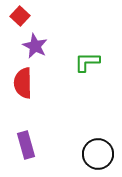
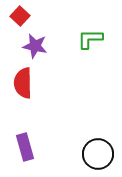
purple star: rotated 15 degrees counterclockwise
green L-shape: moved 3 px right, 23 px up
purple rectangle: moved 1 px left, 2 px down
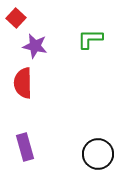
red square: moved 4 px left, 2 px down
